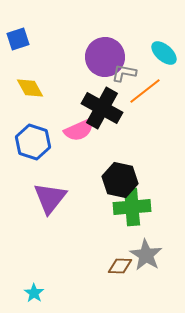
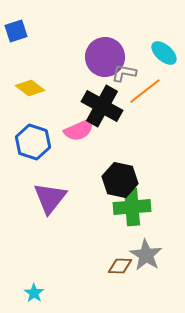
blue square: moved 2 px left, 8 px up
yellow diamond: rotated 24 degrees counterclockwise
black cross: moved 2 px up
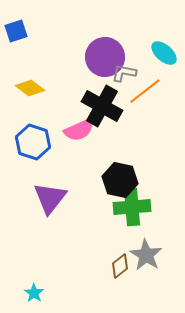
brown diamond: rotated 40 degrees counterclockwise
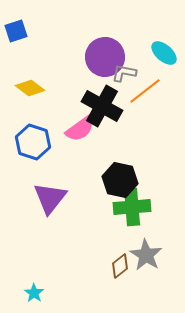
pink semicircle: moved 1 px right, 1 px up; rotated 12 degrees counterclockwise
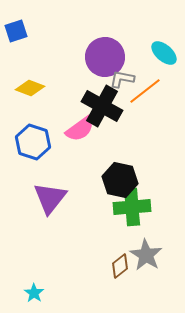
gray L-shape: moved 2 px left, 6 px down
yellow diamond: rotated 16 degrees counterclockwise
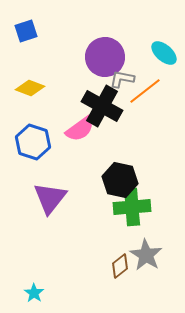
blue square: moved 10 px right
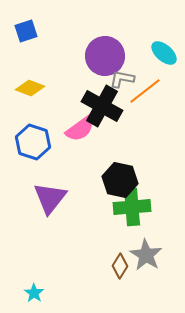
purple circle: moved 1 px up
brown diamond: rotated 20 degrees counterclockwise
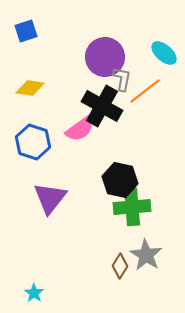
purple circle: moved 1 px down
gray L-shape: rotated 90 degrees clockwise
yellow diamond: rotated 12 degrees counterclockwise
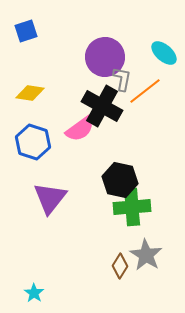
yellow diamond: moved 5 px down
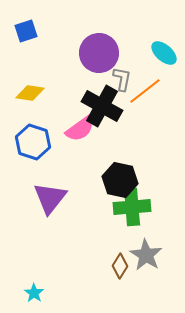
purple circle: moved 6 px left, 4 px up
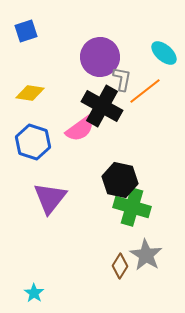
purple circle: moved 1 px right, 4 px down
green cross: rotated 21 degrees clockwise
